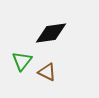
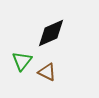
black diamond: rotated 16 degrees counterclockwise
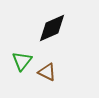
black diamond: moved 1 px right, 5 px up
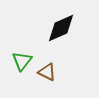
black diamond: moved 9 px right
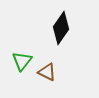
black diamond: rotated 32 degrees counterclockwise
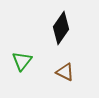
brown triangle: moved 18 px right
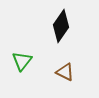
black diamond: moved 2 px up
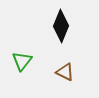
black diamond: rotated 12 degrees counterclockwise
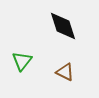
black diamond: moved 2 px right; rotated 40 degrees counterclockwise
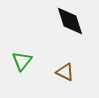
black diamond: moved 7 px right, 5 px up
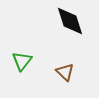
brown triangle: rotated 18 degrees clockwise
